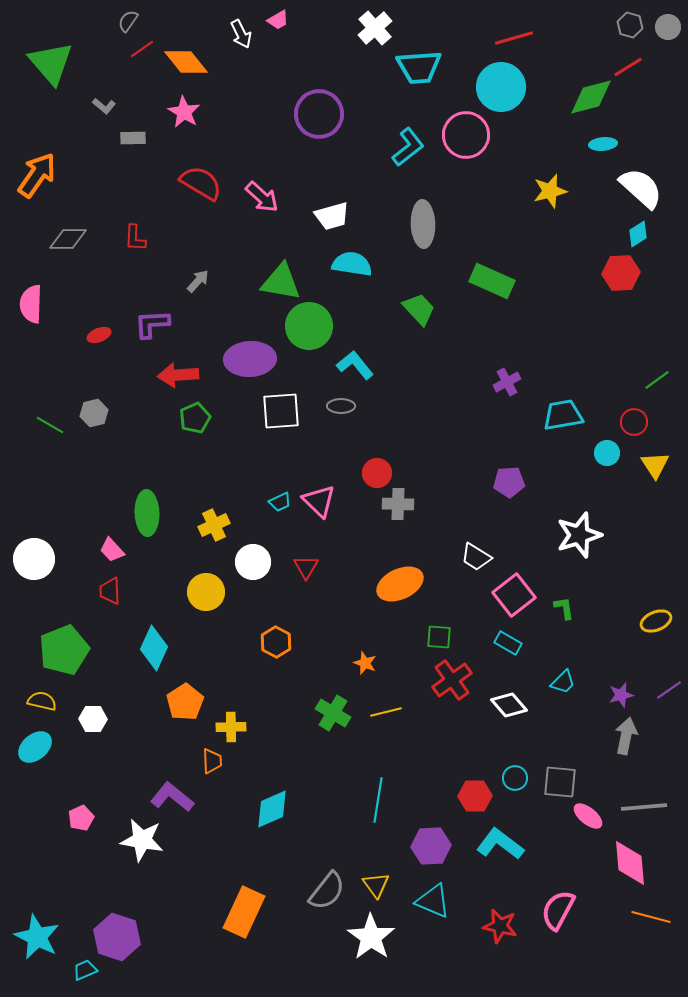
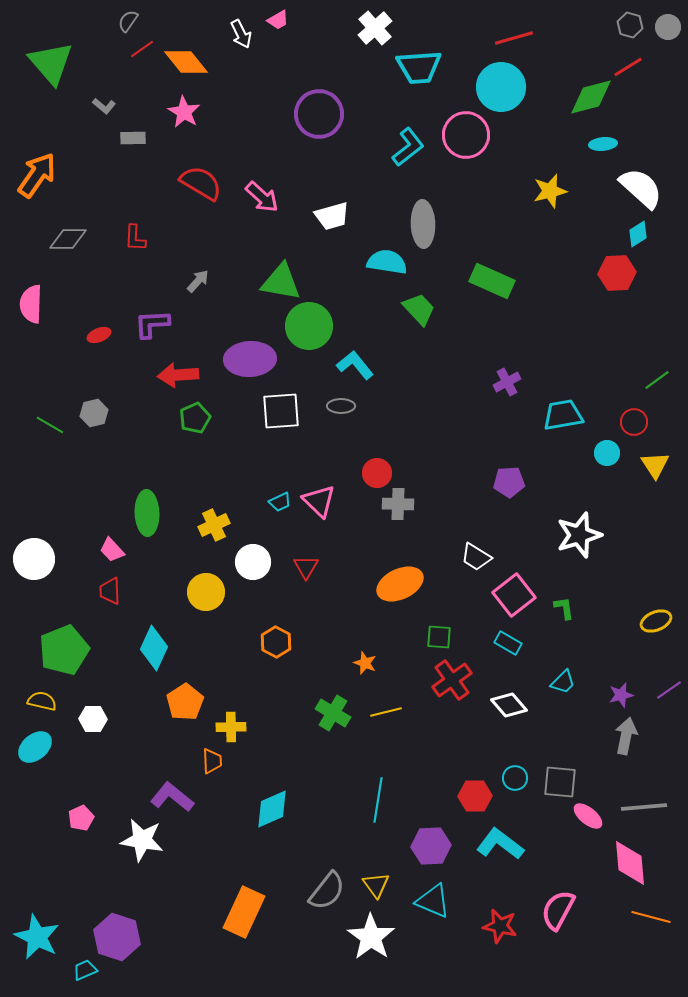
cyan semicircle at (352, 264): moved 35 px right, 2 px up
red hexagon at (621, 273): moved 4 px left
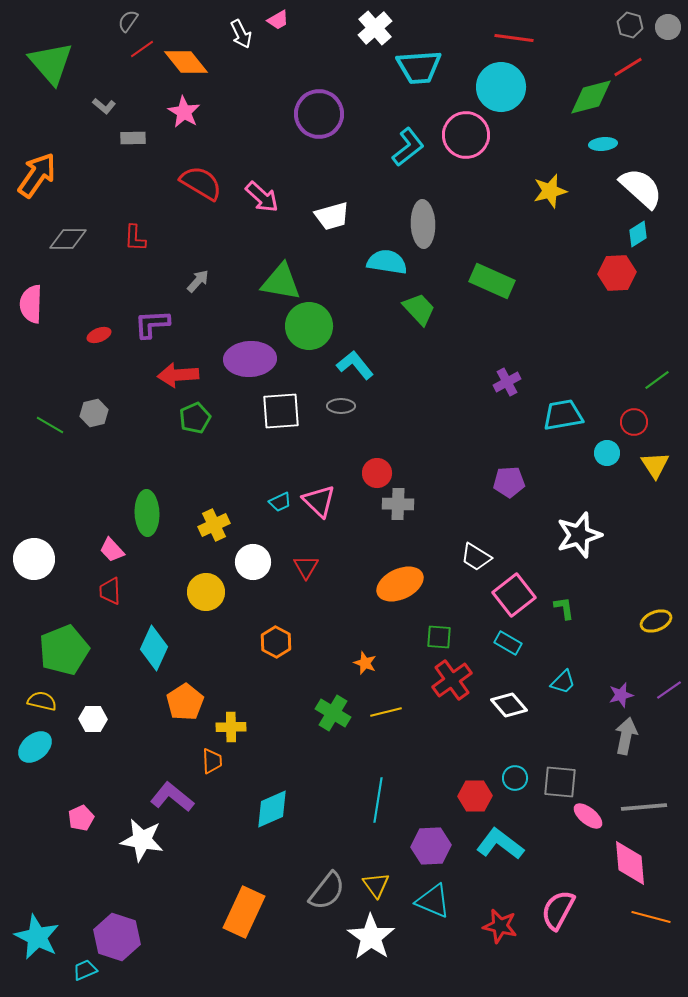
red line at (514, 38): rotated 24 degrees clockwise
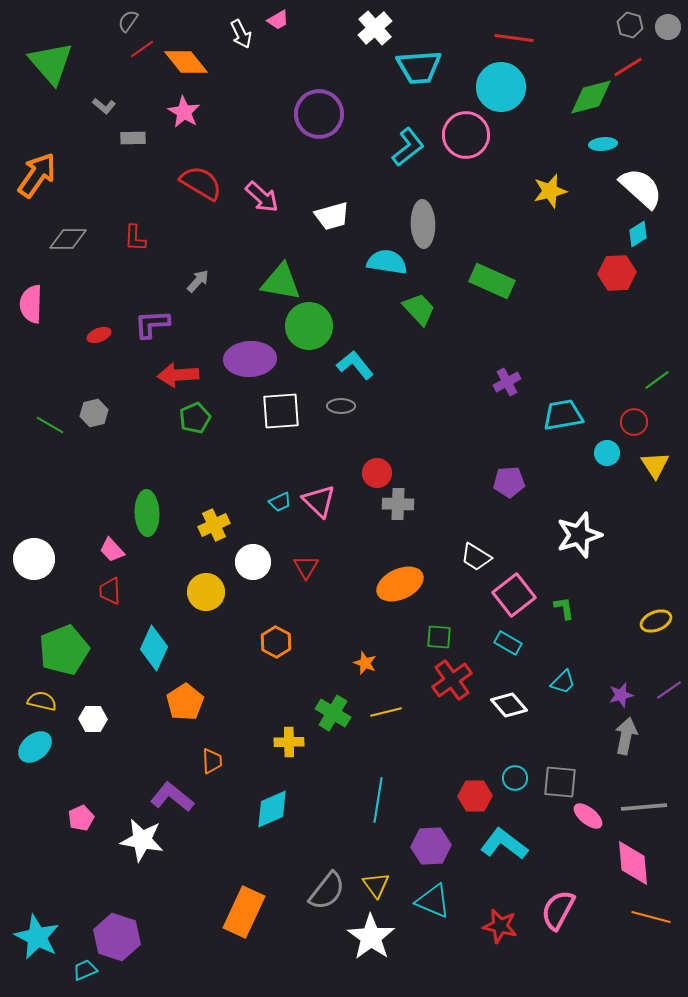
yellow cross at (231, 727): moved 58 px right, 15 px down
cyan L-shape at (500, 844): moved 4 px right
pink diamond at (630, 863): moved 3 px right
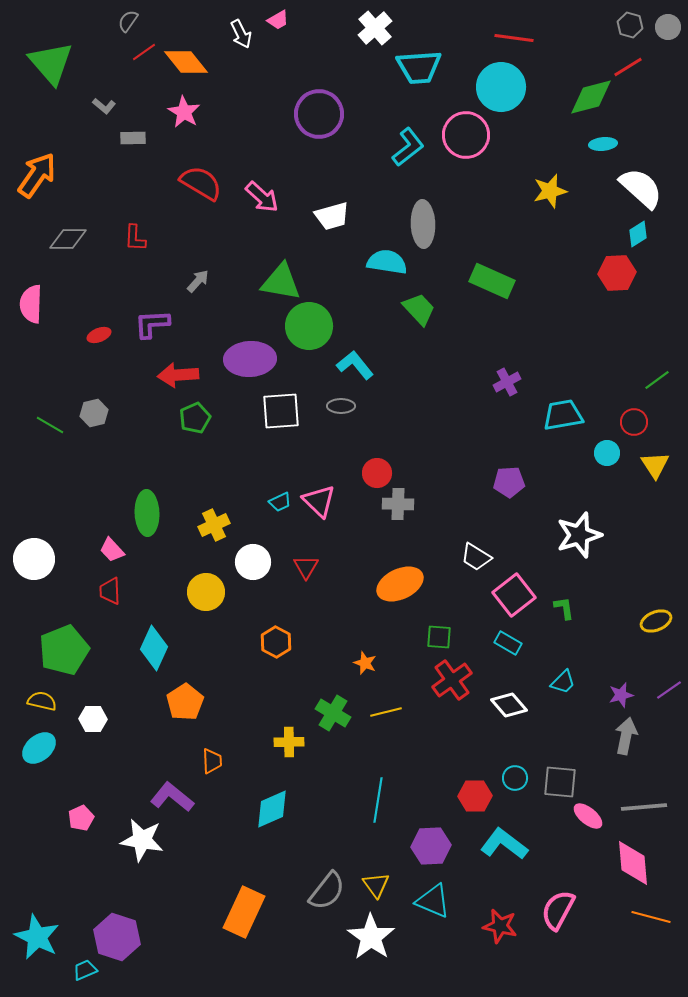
red line at (142, 49): moved 2 px right, 3 px down
cyan ellipse at (35, 747): moved 4 px right, 1 px down
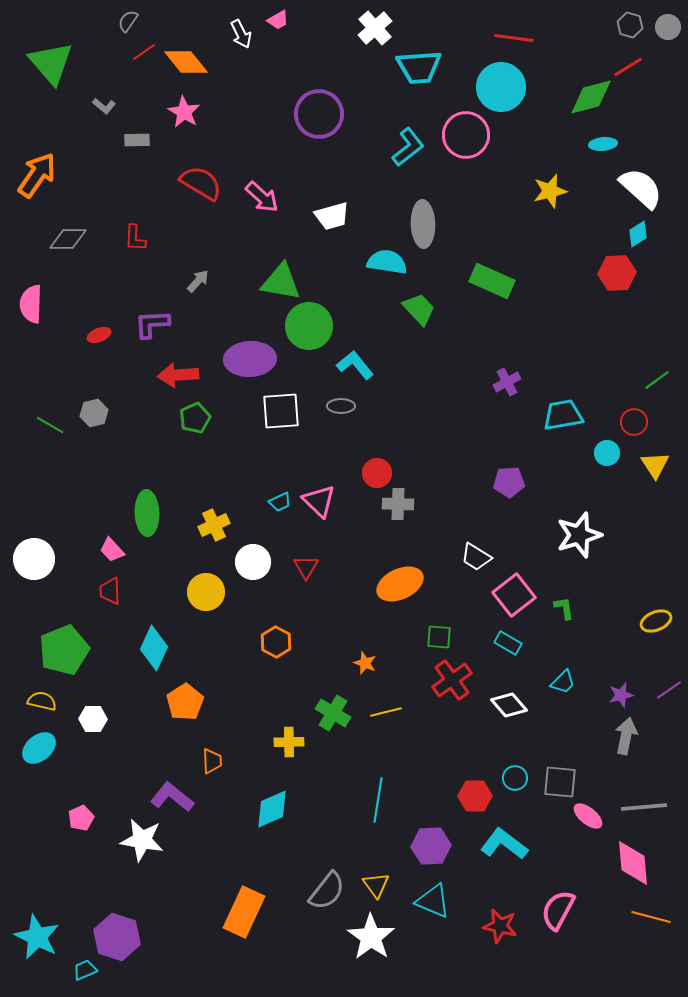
gray rectangle at (133, 138): moved 4 px right, 2 px down
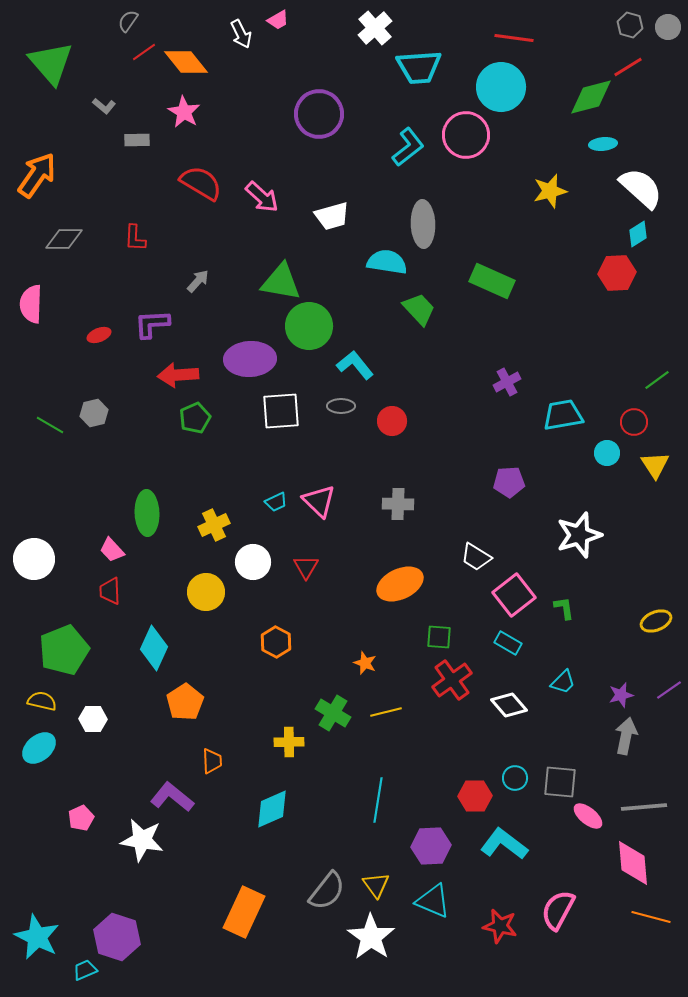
gray diamond at (68, 239): moved 4 px left
red circle at (377, 473): moved 15 px right, 52 px up
cyan trapezoid at (280, 502): moved 4 px left
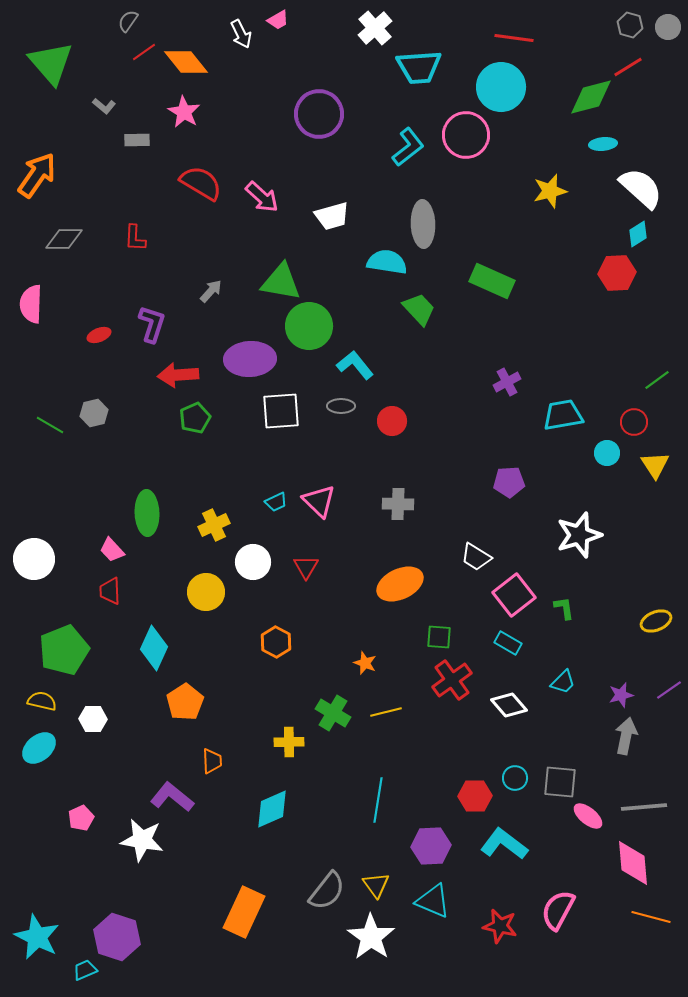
gray arrow at (198, 281): moved 13 px right, 10 px down
purple L-shape at (152, 324): rotated 111 degrees clockwise
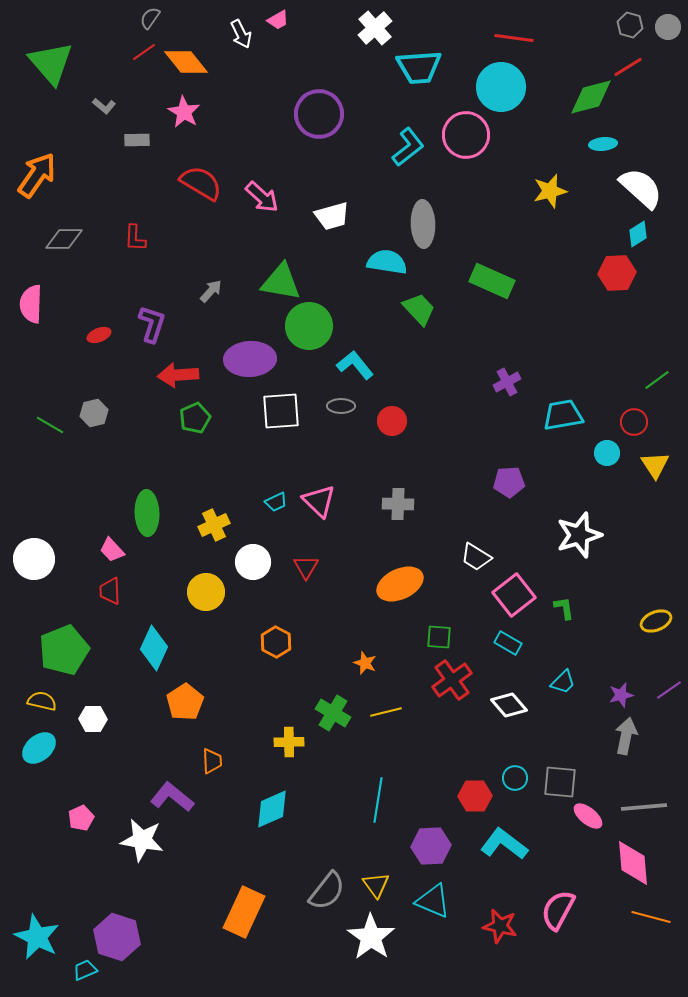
gray semicircle at (128, 21): moved 22 px right, 3 px up
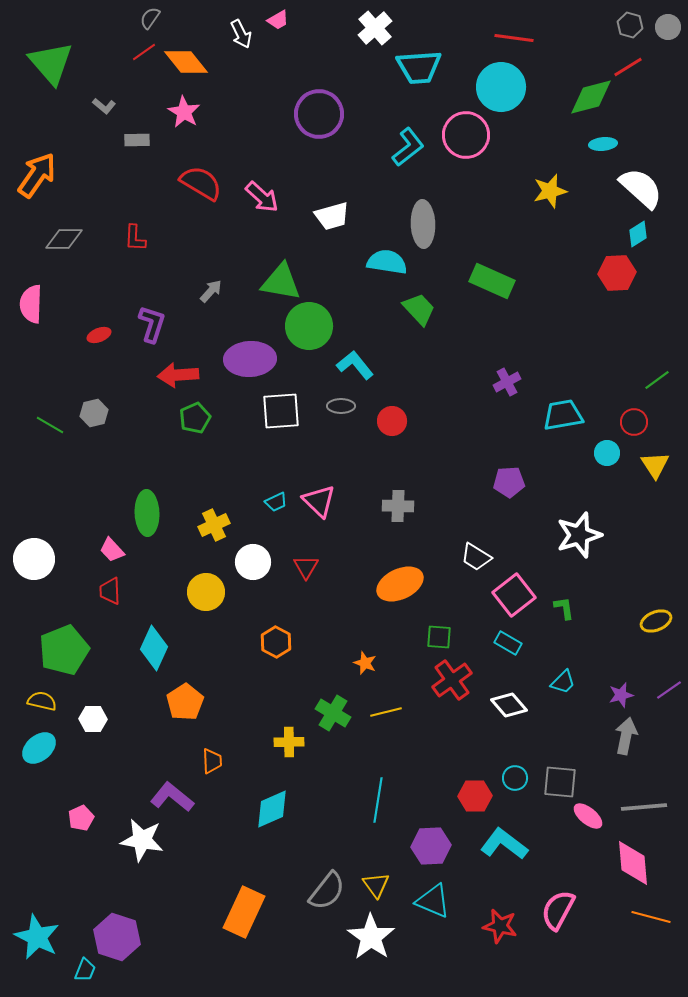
gray cross at (398, 504): moved 2 px down
cyan trapezoid at (85, 970): rotated 135 degrees clockwise
